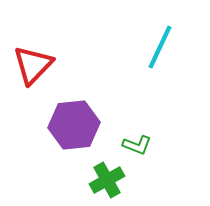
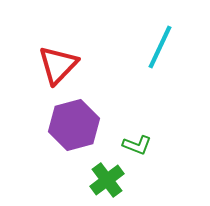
red triangle: moved 25 px right
purple hexagon: rotated 9 degrees counterclockwise
green cross: rotated 8 degrees counterclockwise
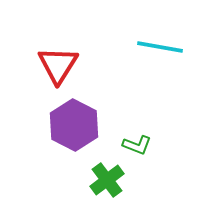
cyan line: rotated 75 degrees clockwise
red triangle: rotated 12 degrees counterclockwise
purple hexagon: rotated 18 degrees counterclockwise
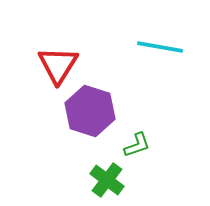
purple hexagon: moved 16 px right, 14 px up; rotated 9 degrees counterclockwise
green L-shape: rotated 40 degrees counterclockwise
green cross: rotated 16 degrees counterclockwise
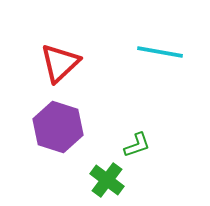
cyan line: moved 5 px down
red triangle: moved 2 px right, 2 px up; rotated 15 degrees clockwise
purple hexagon: moved 32 px left, 16 px down
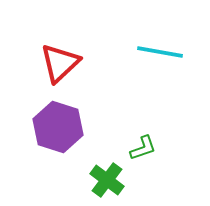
green L-shape: moved 6 px right, 3 px down
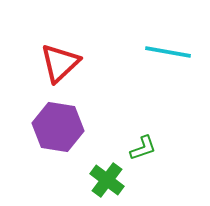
cyan line: moved 8 px right
purple hexagon: rotated 9 degrees counterclockwise
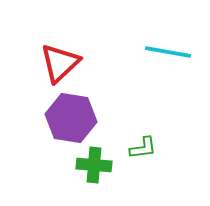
purple hexagon: moved 13 px right, 9 px up
green L-shape: rotated 12 degrees clockwise
green cross: moved 13 px left, 15 px up; rotated 32 degrees counterclockwise
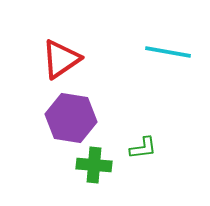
red triangle: moved 1 px right, 4 px up; rotated 9 degrees clockwise
